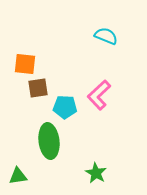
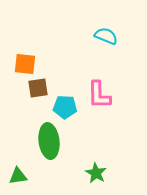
pink L-shape: rotated 48 degrees counterclockwise
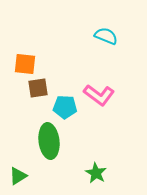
pink L-shape: rotated 52 degrees counterclockwise
green triangle: rotated 24 degrees counterclockwise
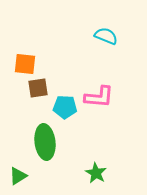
pink L-shape: moved 2 px down; rotated 32 degrees counterclockwise
green ellipse: moved 4 px left, 1 px down
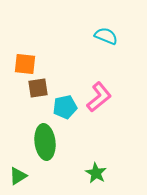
pink L-shape: rotated 44 degrees counterclockwise
cyan pentagon: rotated 15 degrees counterclockwise
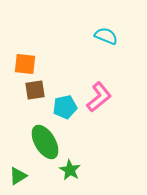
brown square: moved 3 px left, 2 px down
green ellipse: rotated 24 degrees counterclockwise
green star: moved 26 px left, 3 px up
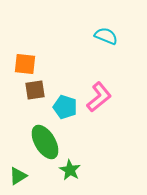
cyan pentagon: rotated 30 degrees clockwise
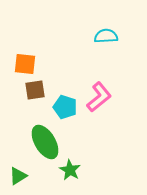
cyan semicircle: rotated 25 degrees counterclockwise
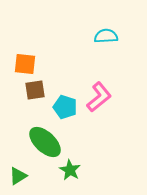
green ellipse: rotated 16 degrees counterclockwise
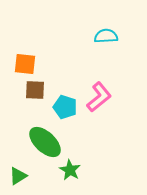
brown square: rotated 10 degrees clockwise
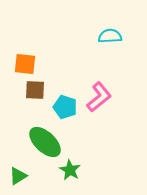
cyan semicircle: moved 4 px right
